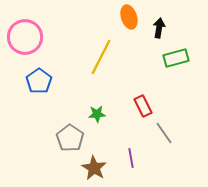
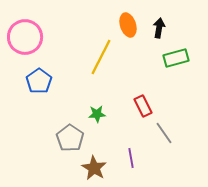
orange ellipse: moved 1 px left, 8 px down
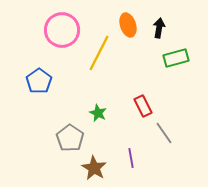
pink circle: moved 37 px right, 7 px up
yellow line: moved 2 px left, 4 px up
green star: moved 1 px right, 1 px up; rotated 30 degrees clockwise
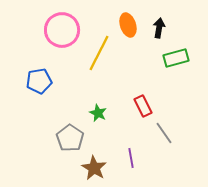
blue pentagon: rotated 25 degrees clockwise
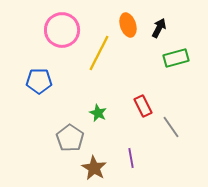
black arrow: rotated 18 degrees clockwise
blue pentagon: rotated 10 degrees clockwise
gray line: moved 7 px right, 6 px up
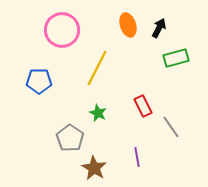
yellow line: moved 2 px left, 15 px down
purple line: moved 6 px right, 1 px up
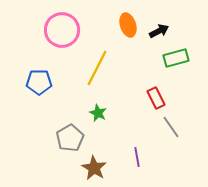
black arrow: moved 3 px down; rotated 36 degrees clockwise
blue pentagon: moved 1 px down
red rectangle: moved 13 px right, 8 px up
gray pentagon: rotated 8 degrees clockwise
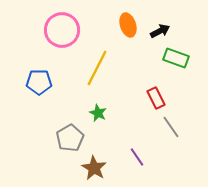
black arrow: moved 1 px right
green rectangle: rotated 35 degrees clockwise
purple line: rotated 24 degrees counterclockwise
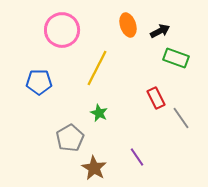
green star: moved 1 px right
gray line: moved 10 px right, 9 px up
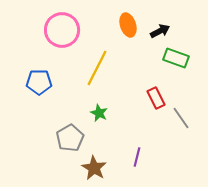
purple line: rotated 48 degrees clockwise
